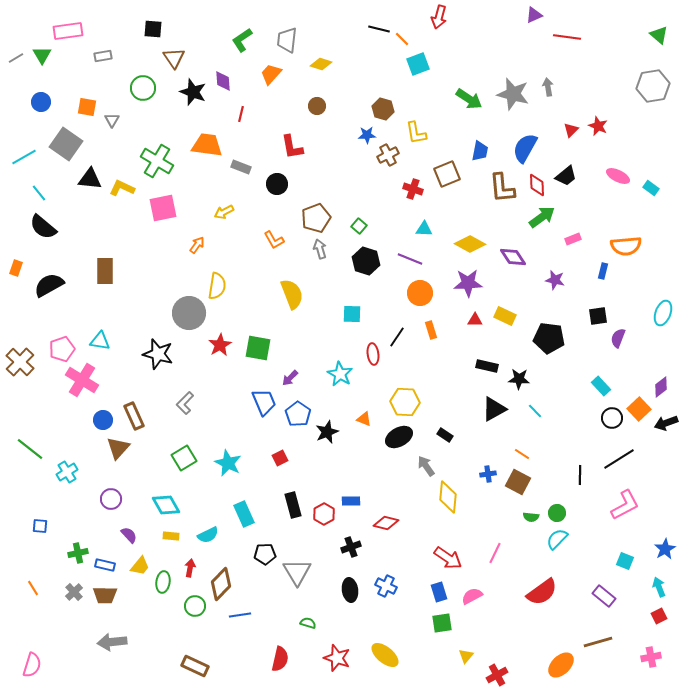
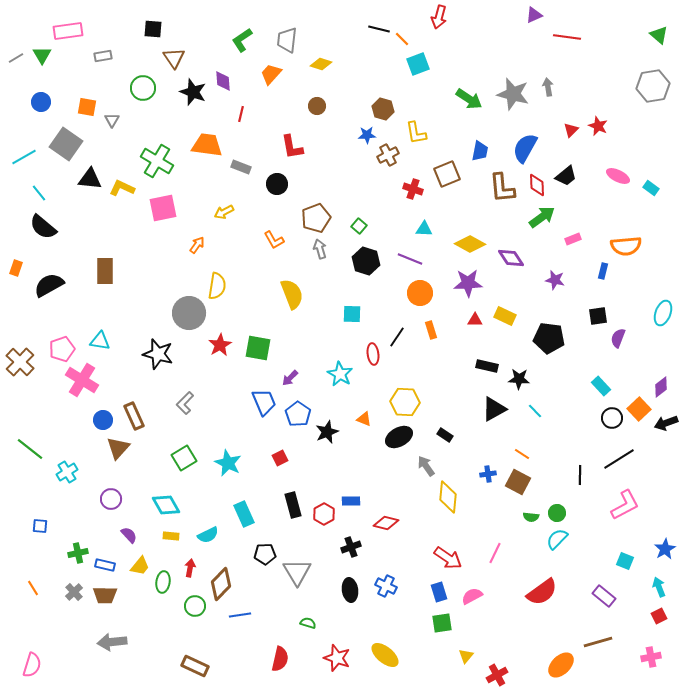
purple diamond at (513, 257): moved 2 px left, 1 px down
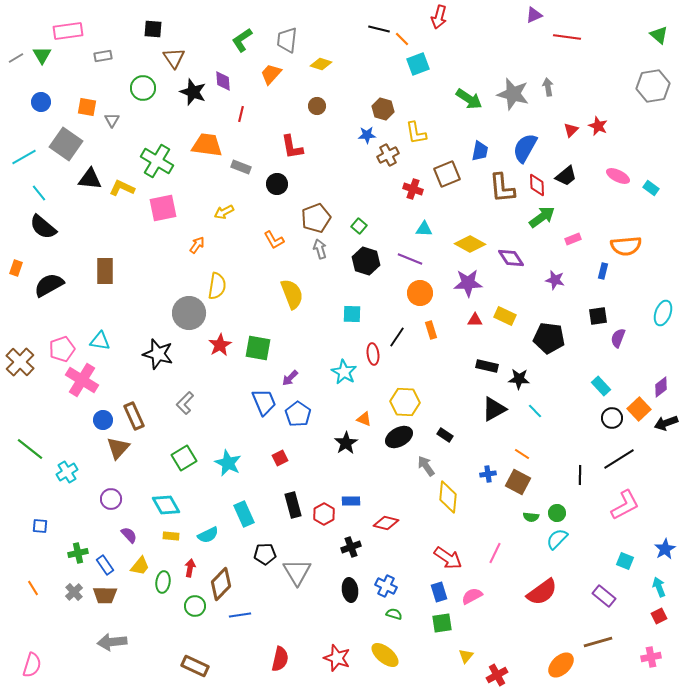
cyan star at (340, 374): moved 4 px right, 2 px up
black star at (327, 432): moved 19 px right, 11 px down; rotated 10 degrees counterclockwise
blue rectangle at (105, 565): rotated 42 degrees clockwise
green semicircle at (308, 623): moved 86 px right, 9 px up
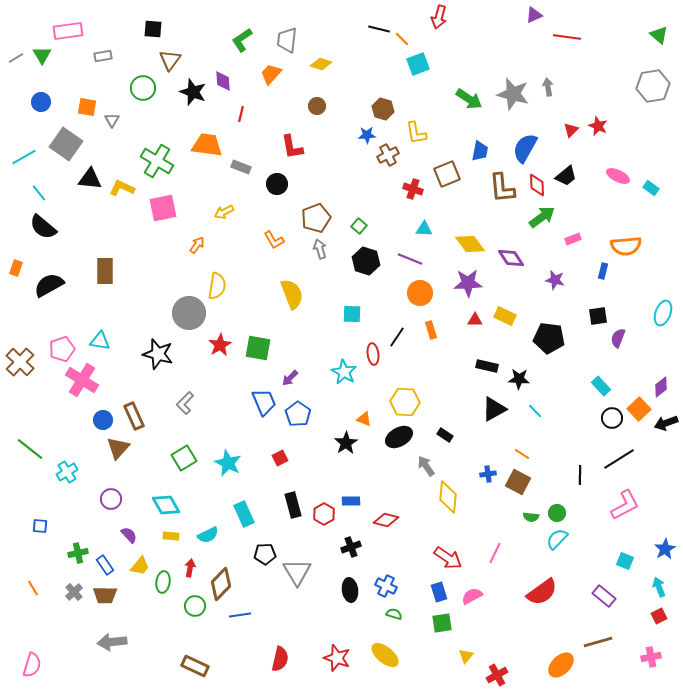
brown triangle at (174, 58): moved 4 px left, 2 px down; rotated 10 degrees clockwise
yellow diamond at (470, 244): rotated 24 degrees clockwise
red diamond at (386, 523): moved 3 px up
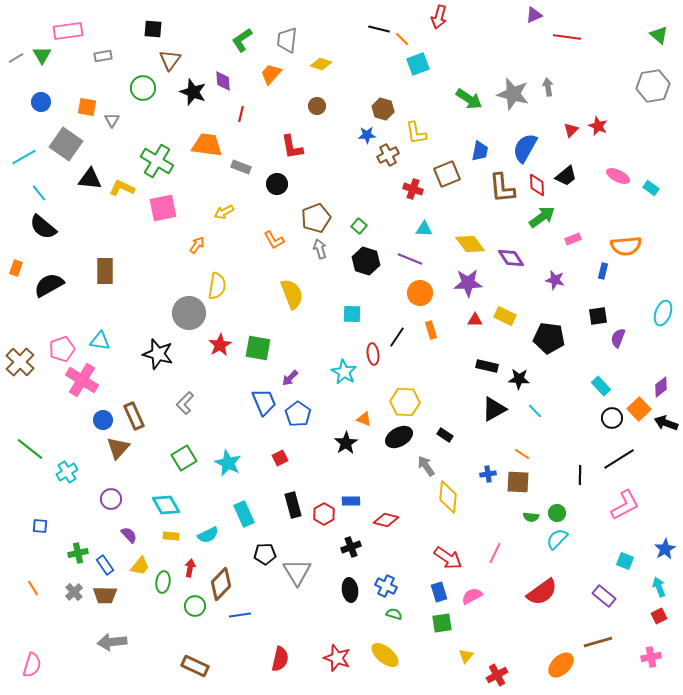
black arrow at (666, 423): rotated 40 degrees clockwise
brown square at (518, 482): rotated 25 degrees counterclockwise
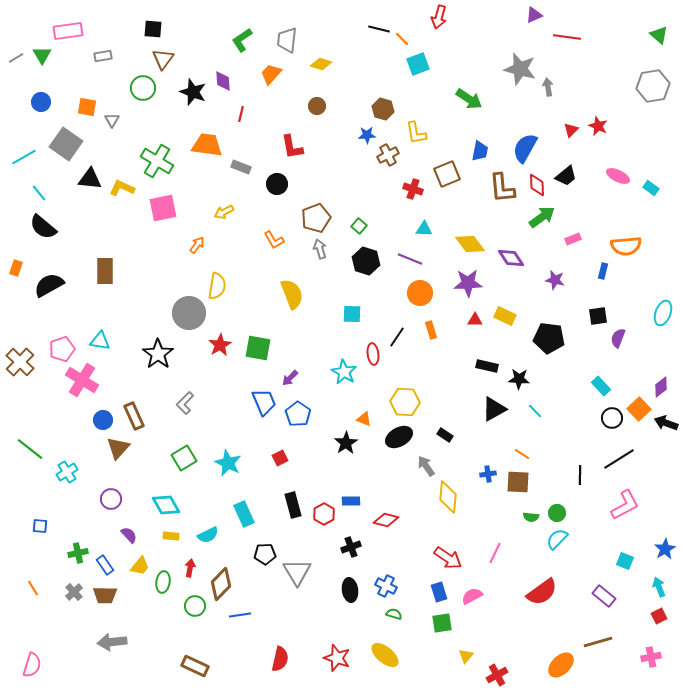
brown triangle at (170, 60): moved 7 px left, 1 px up
gray star at (513, 94): moved 7 px right, 25 px up
black star at (158, 354): rotated 20 degrees clockwise
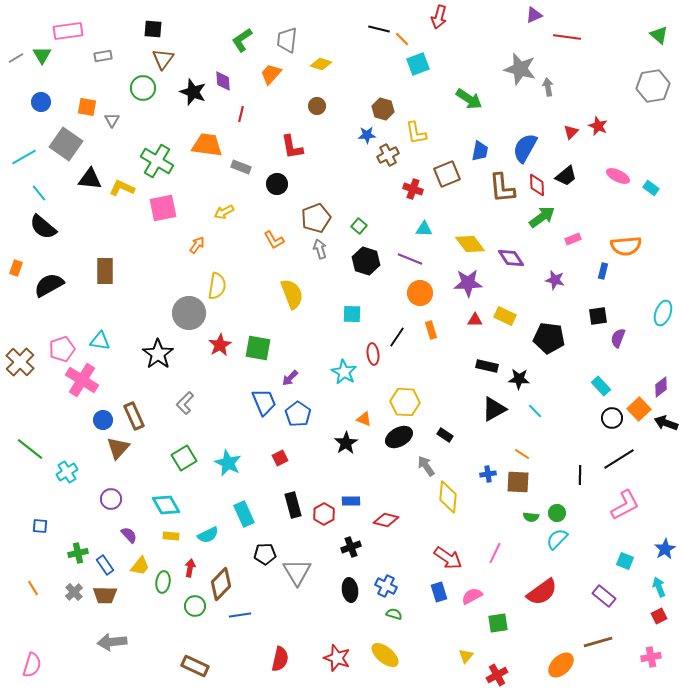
red triangle at (571, 130): moved 2 px down
green square at (442, 623): moved 56 px right
